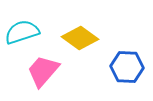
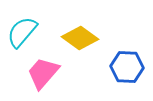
cyan semicircle: rotated 32 degrees counterclockwise
pink trapezoid: moved 2 px down
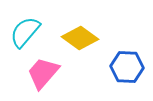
cyan semicircle: moved 3 px right
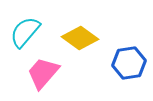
blue hexagon: moved 2 px right, 4 px up; rotated 12 degrees counterclockwise
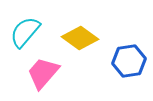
blue hexagon: moved 2 px up
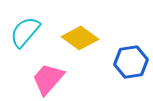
blue hexagon: moved 2 px right, 1 px down
pink trapezoid: moved 5 px right, 6 px down
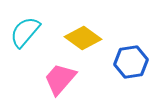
yellow diamond: moved 3 px right
pink trapezoid: moved 12 px right
